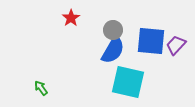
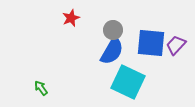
red star: rotated 12 degrees clockwise
blue square: moved 2 px down
blue semicircle: moved 1 px left, 1 px down
cyan square: rotated 12 degrees clockwise
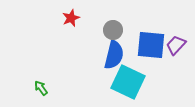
blue square: moved 2 px down
blue semicircle: moved 2 px right, 4 px down; rotated 16 degrees counterclockwise
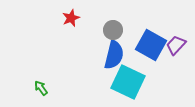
blue square: rotated 24 degrees clockwise
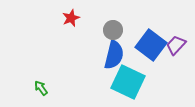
blue square: rotated 8 degrees clockwise
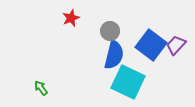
gray circle: moved 3 px left, 1 px down
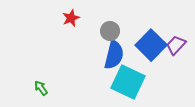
blue square: rotated 8 degrees clockwise
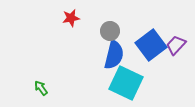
red star: rotated 12 degrees clockwise
blue square: rotated 8 degrees clockwise
cyan square: moved 2 px left, 1 px down
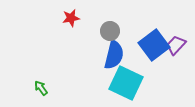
blue square: moved 3 px right
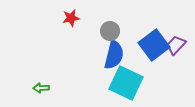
green arrow: rotated 56 degrees counterclockwise
